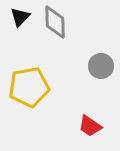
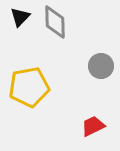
red trapezoid: moved 3 px right; rotated 120 degrees clockwise
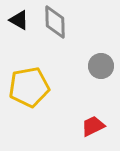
black triangle: moved 1 px left, 3 px down; rotated 45 degrees counterclockwise
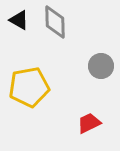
red trapezoid: moved 4 px left, 3 px up
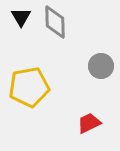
black triangle: moved 2 px right, 3 px up; rotated 30 degrees clockwise
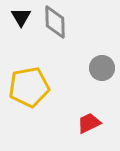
gray circle: moved 1 px right, 2 px down
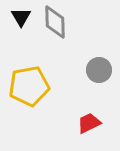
gray circle: moved 3 px left, 2 px down
yellow pentagon: moved 1 px up
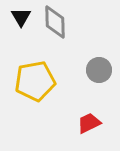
yellow pentagon: moved 6 px right, 5 px up
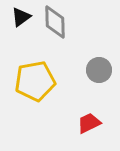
black triangle: rotated 25 degrees clockwise
